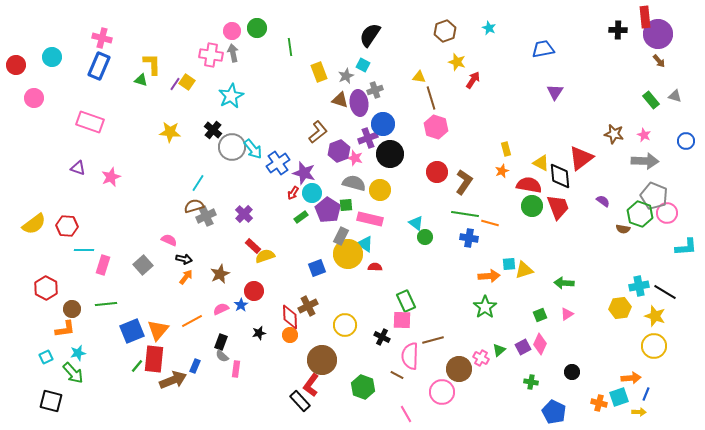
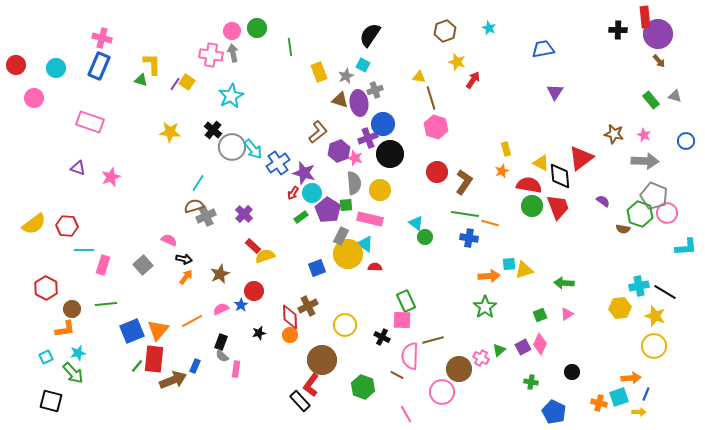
cyan circle at (52, 57): moved 4 px right, 11 px down
gray semicircle at (354, 183): rotated 70 degrees clockwise
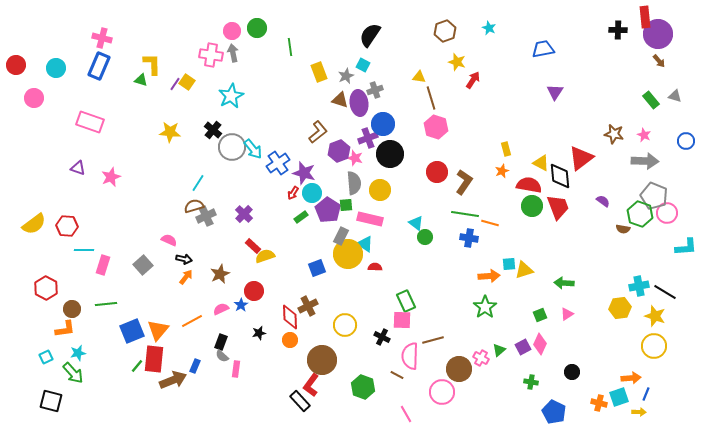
orange circle at (290, 335): moved 5 px down
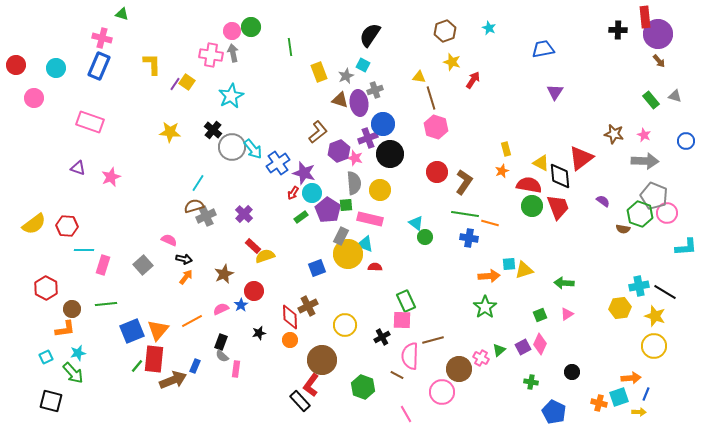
green circle at (257, 28): moved 6 px left, 1 px up
yellow star at (457, 62): moved 5 px left
green triangle at (141, 80): moved 19 px left, 66 px up
cyan triangle at (365, 244): rotated 12 degrees counterclockwise
brown star at (220, 274): moved 4 px right
black cross at (382, 337): rotated 35 degrees clockwise
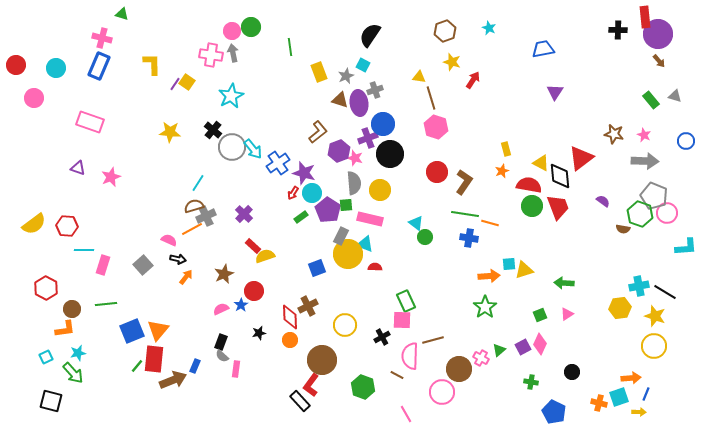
black arrow at (184, 259): moved 6 px left
orange line at (192, 321): moved 92 px up
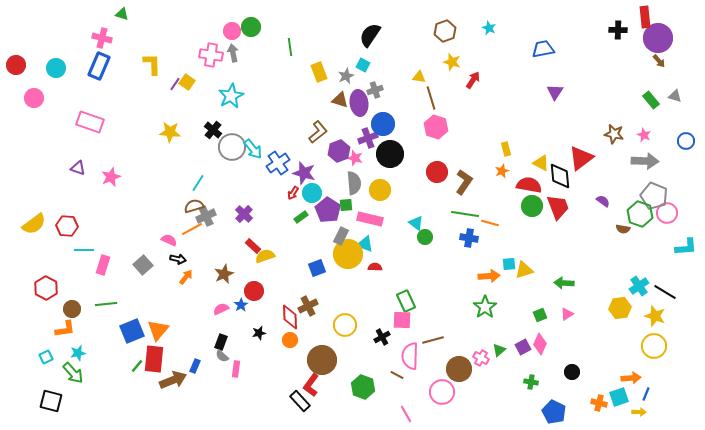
purple circle at (658, 34): moved 4 px down
cyan cross at (639, 286): rotated 24 degrees counterclockwise
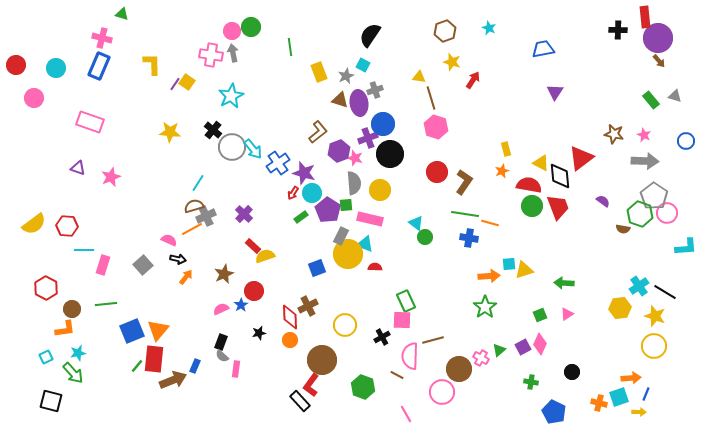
gray pentagon at (654, 196): rotated 12 degrees clockwise
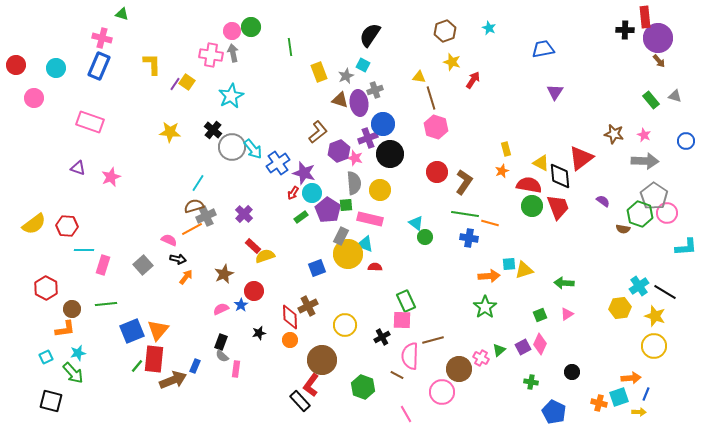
black cross at (618, 30): moved 7 px right
